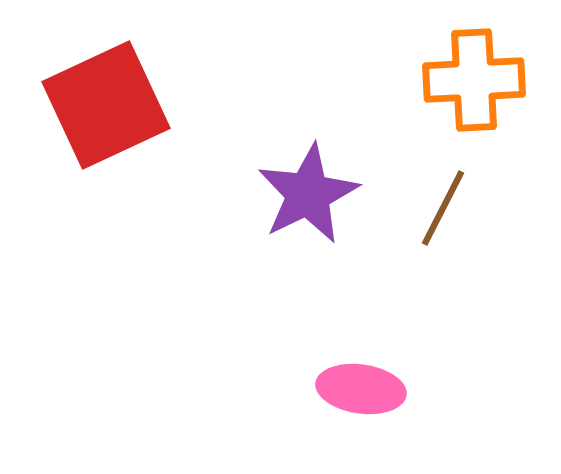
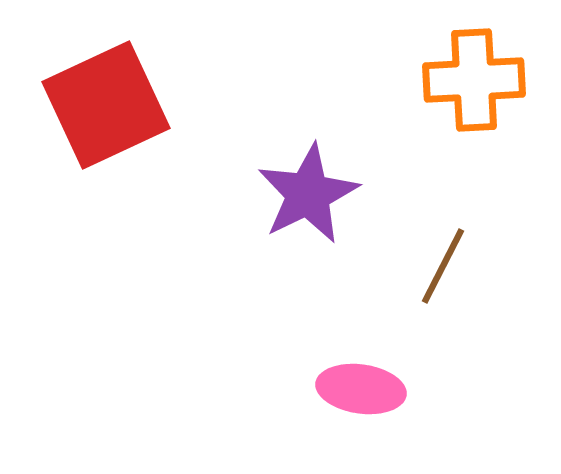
brown line: moved 58 px down
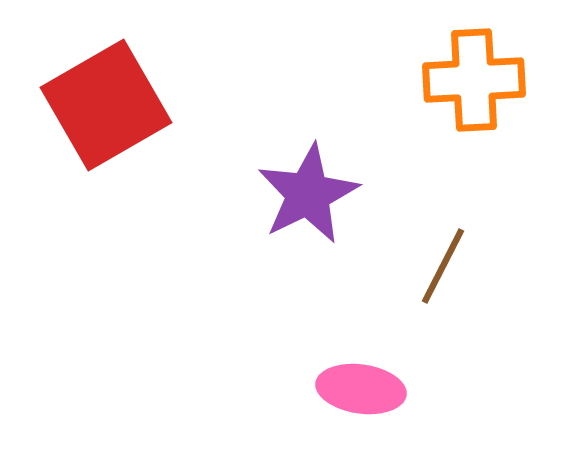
red square: rotated 5 degrees counterclockwise
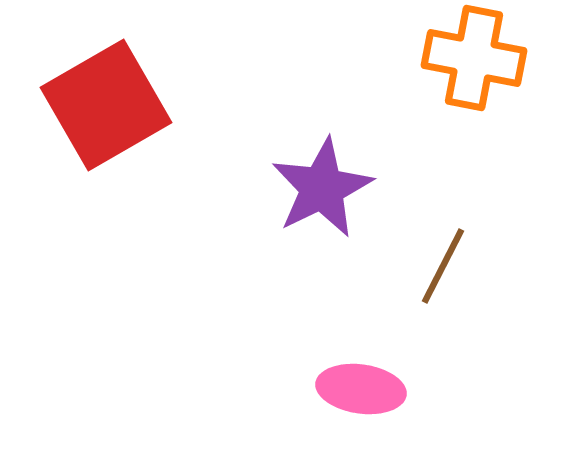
orange cross: moved 22 px up; rotated 14 degrees clockwise
purple star: moved 14 px right, 6 px up
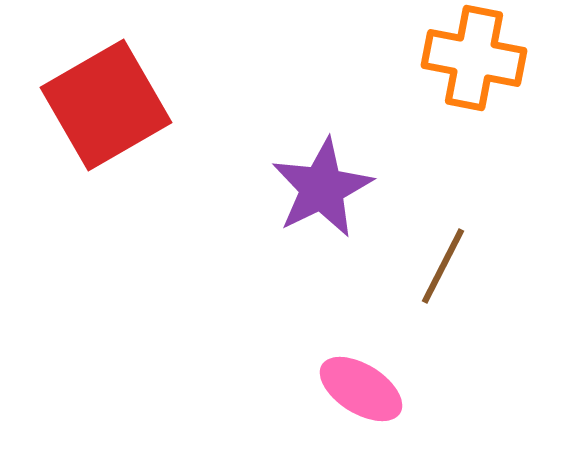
pink ellipse: rotated 24 degrees clockwise
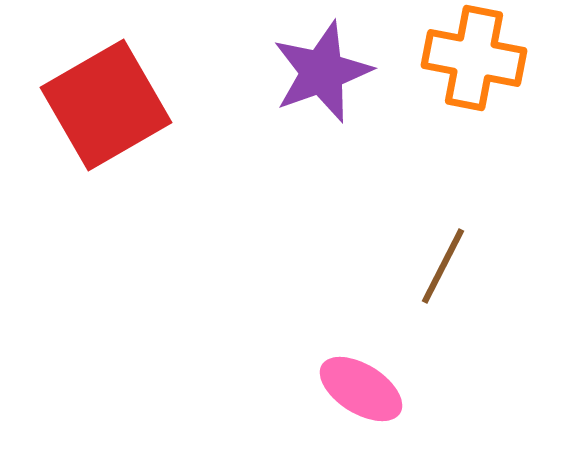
purple star: moved 116 px up; rotated 6 degrees clockwise
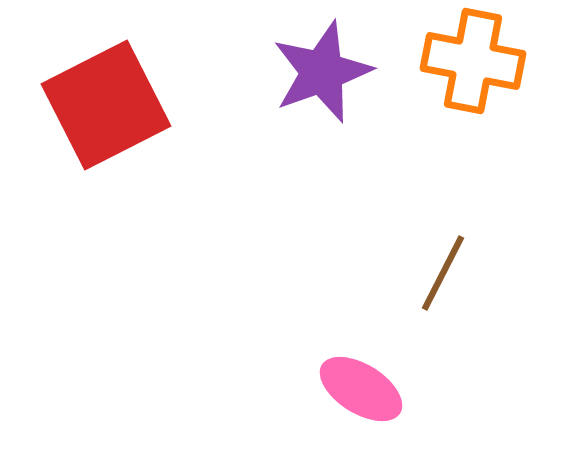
orange cross: moved 1 px left, 3 px down
red square: rotated 3 degrees clockwise
brown line: moved 7 px down
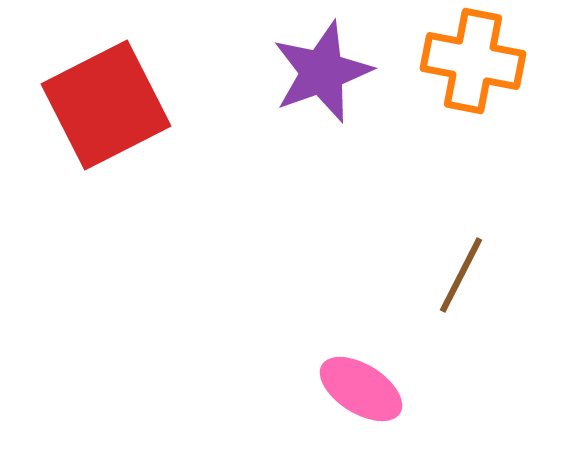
brown line: moved 18 px right, 2 px down
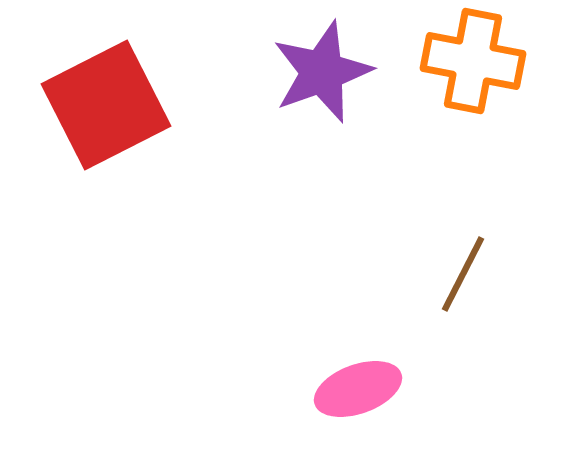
brown line: moved 2 px right, 1 px up
pink ellipse: moved 3 px left; rotated 52 degrees counterclockwise
